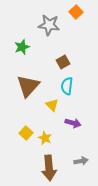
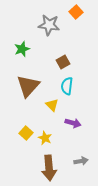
green star: moved 2 px down
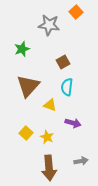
cyan semicircle: moved 1 px down
yellow triangle: moved 2 px left; rotated 24 degrees counterclockwise
yellow star: moved 2 px right, 1 px up
